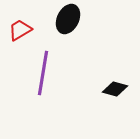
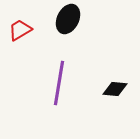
purple line: moved 16 px right, 10 px down
black diamond: rotated 10 degrees counterclockwise
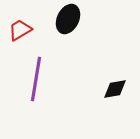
purple line: moved 23 px left, 4 px up
black diamond: rotated 15 degrees counterclockwise
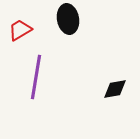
black ellipse: rotated 36 degrees counterclockwise
purple line: moved 2 px up
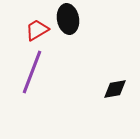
red trapezoid: moved 17 px right
purple line: moved 4 px left, 5 px up; rotated 12 degrees clockwise
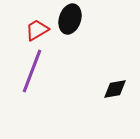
black ellipse: moved 2 px right; rotated 28 degrees clockwise
purple line: moved 1 px up
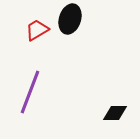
purple line: moved 2 px left, 21 px down
black diamond: moved 24 px down; rotated 10 degrees clockwise
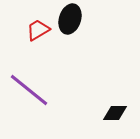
red trapezoid: moved 1 px right
purple line: moved 1 px left, 2 px up; rotated 72 degrees counterclockwise
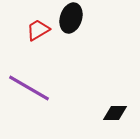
black ellipse: moved 1 px right, 1 px up
purple line: moved 2 px up; rotated 9 degrees counterclockwise
